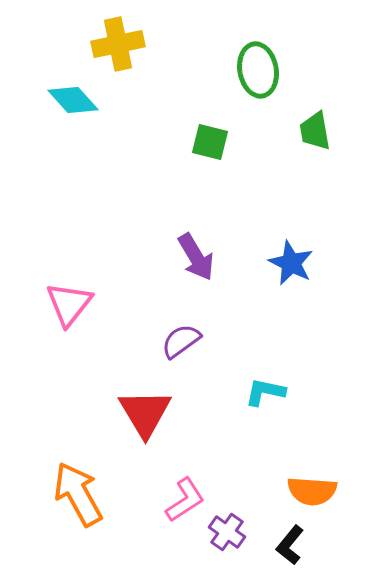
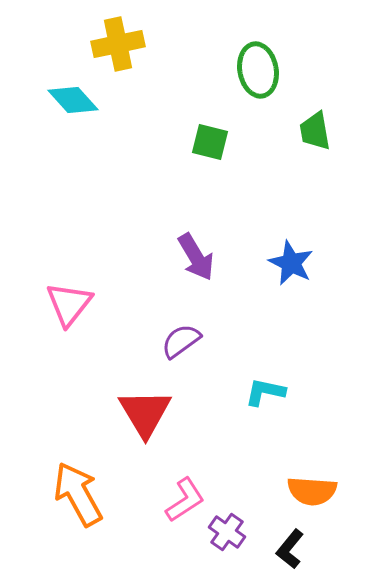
black L-shape: moved 4 px down
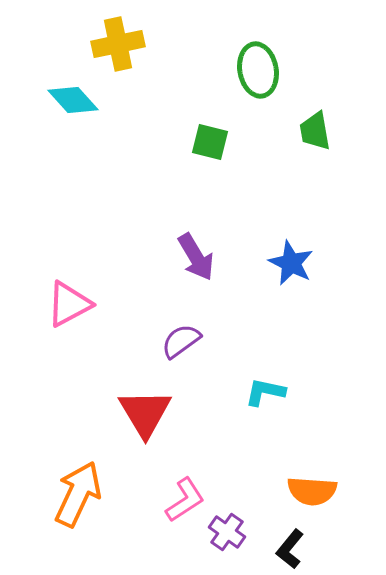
pink triangle: rotated 24 degrees clockwise
orange arrow: rotated 54 degrees clockwise
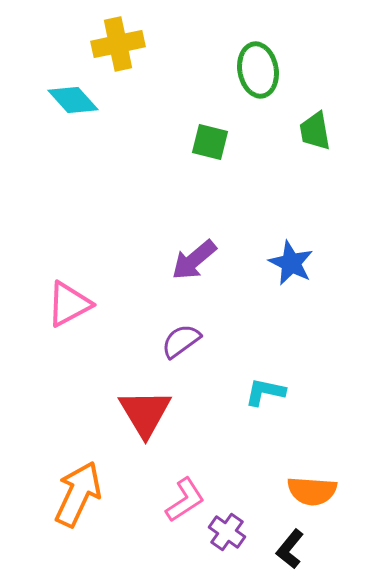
purple arrow: moved 2 px left, 3 px down; rotated 81 degrees clockwise
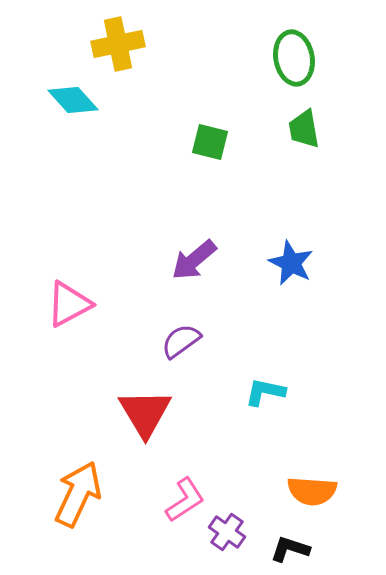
green ellipse: moved 36 px right, 12 px up
green trapezoid: moved 11 px left, 2 px up
black L-shape: rotated 69 degrees clockwise
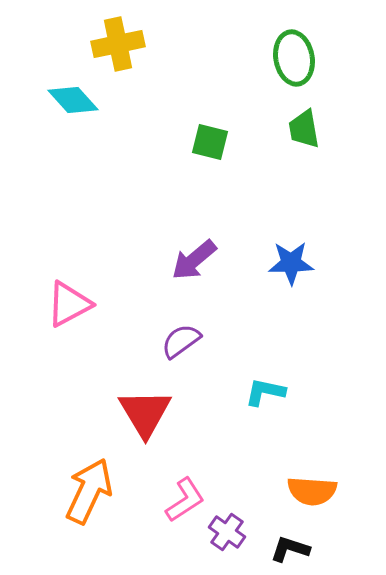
blue star: rotated 27 degrees counterclockwise
orange arrow: moved 11 px right, 3 px up
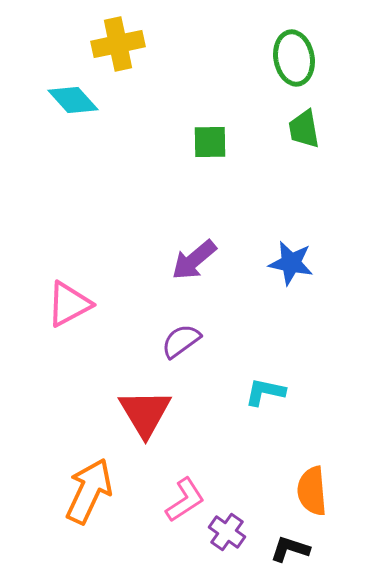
green square: rotated 15 degrees counterclockwise
blue star: rotated 12 degrees clockwise
orange semicircle: rotated 81 degrees clockwise
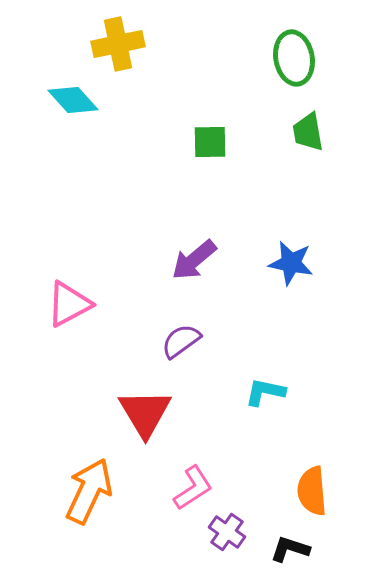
green trapezoid: moved 4 px right, 3 px down
pink L-shape: moved 8 px right, 12 px up
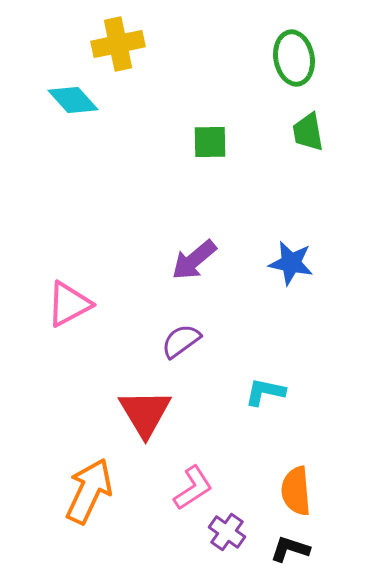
orange semicircle: moved 16 px left
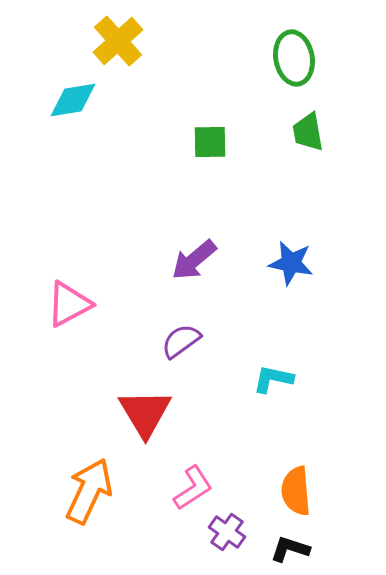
yellow cross: moved 3 px up; rotated 30 degrees counterclockwise
cyan diamond: rotated 57 degrees counterclockwise
cyan L-shape: moved 8 px right, 13 px up
